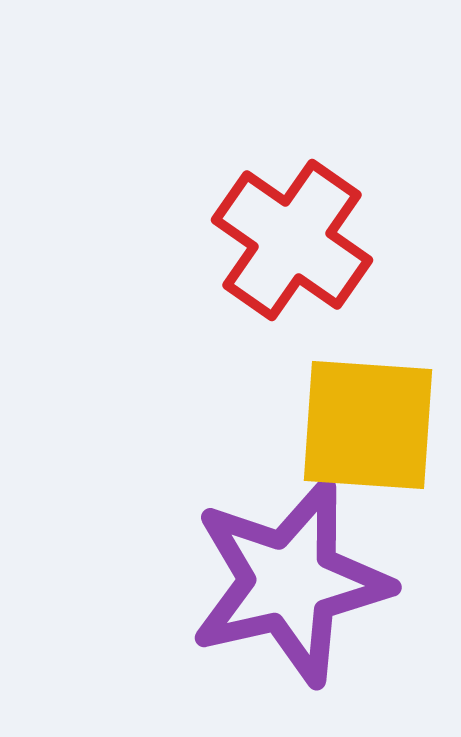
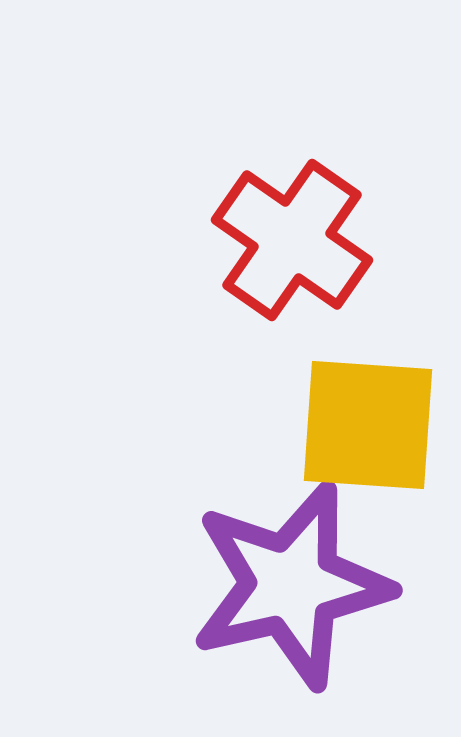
purple star: moved 1 px right, 3 px down
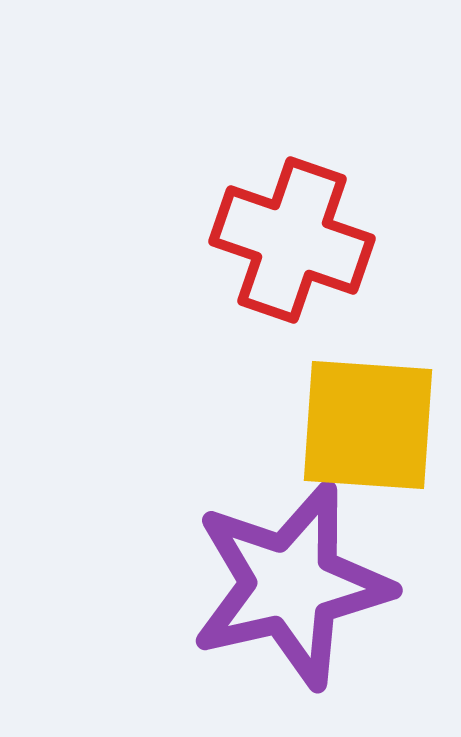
red cross: rotated 16 degrees counterclockwise
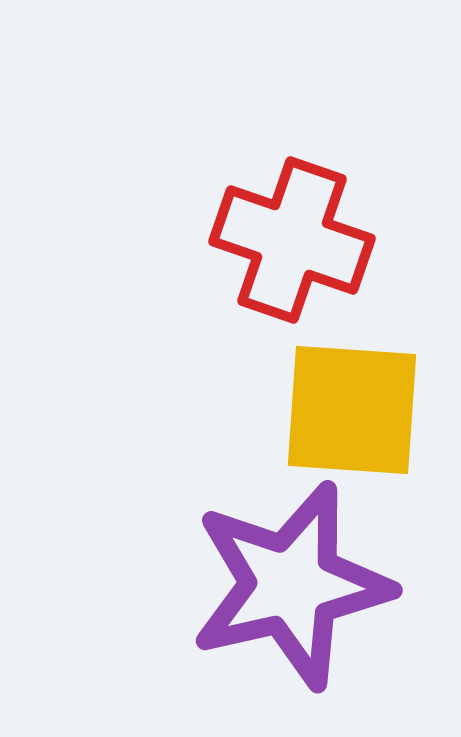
yellow square: moved 16 px left, 15 px up
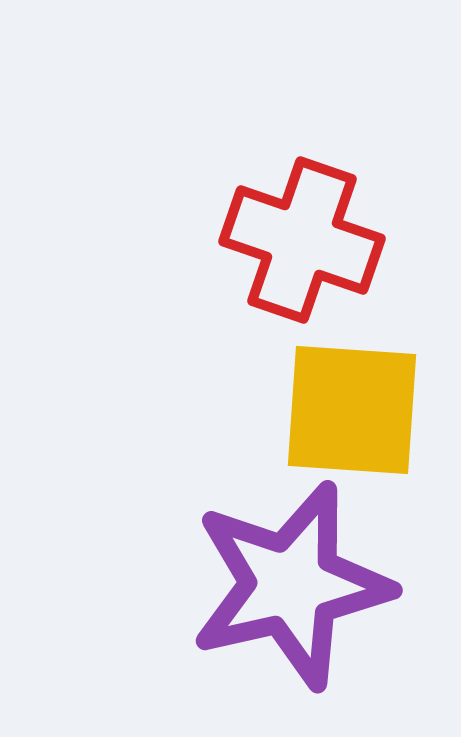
red cross: moved 10 px right
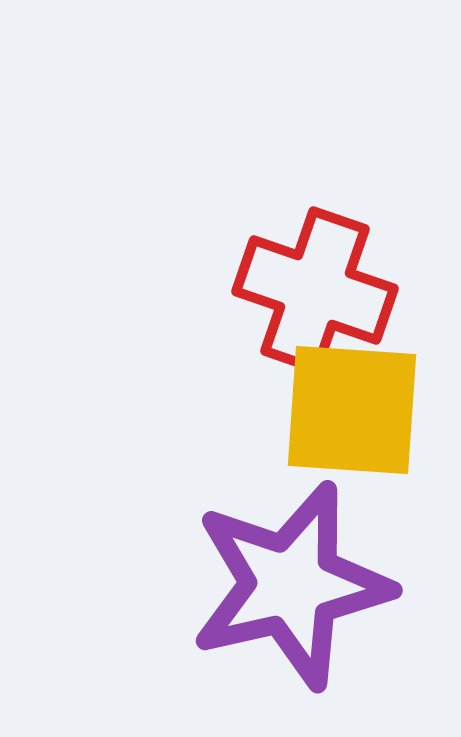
red cross: moved 13 px right, 50 px down
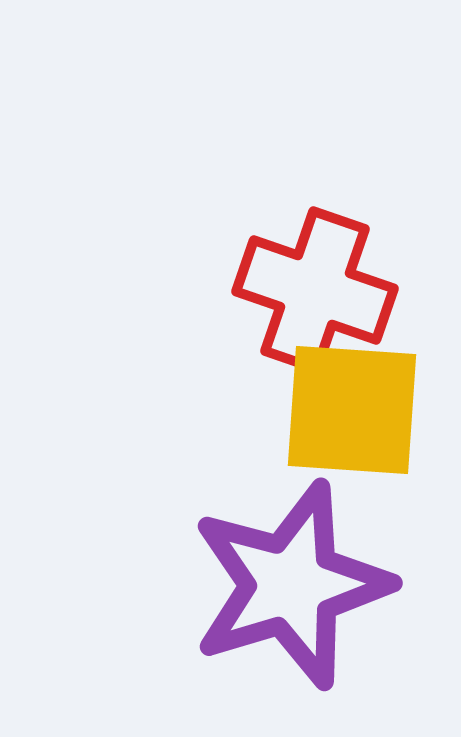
purple star: rotated 4 degrees counterclockwise
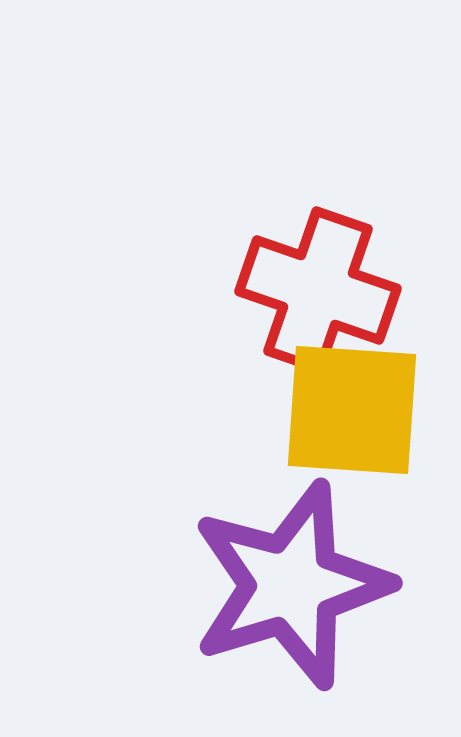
red cross: moved 3 px right
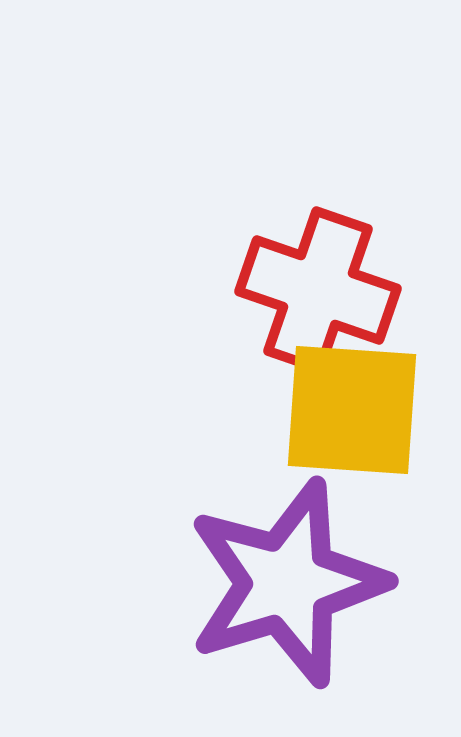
purple star: moved 4 px left, 2 px up
